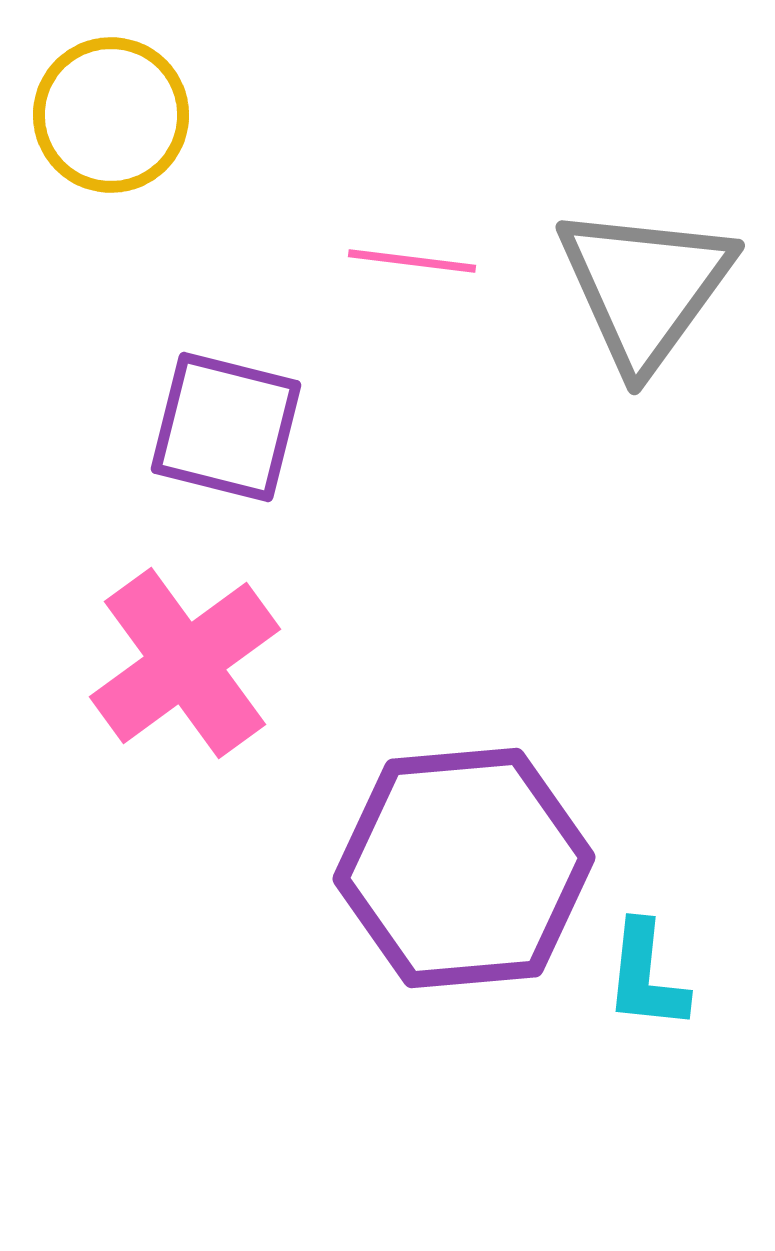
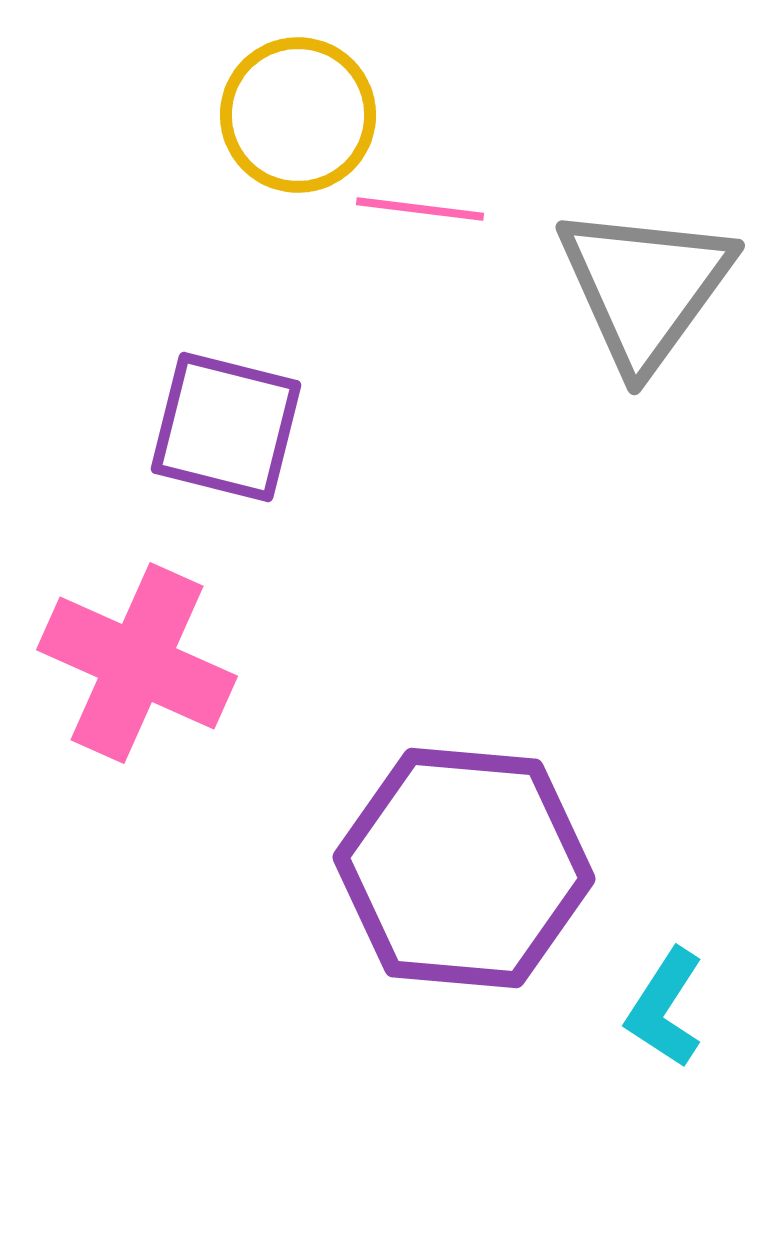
yellow circle: moved 187 px right
pink line: moved 8 px right, 52 px up
pink cross: moved 48 px left; rotated 30 degrees counterclockwise
purple hexagon: rotated 10 degrees clockwise
cyan L-shape: moved 19 px right, 32 px down; rotated 27 degrees clockwise
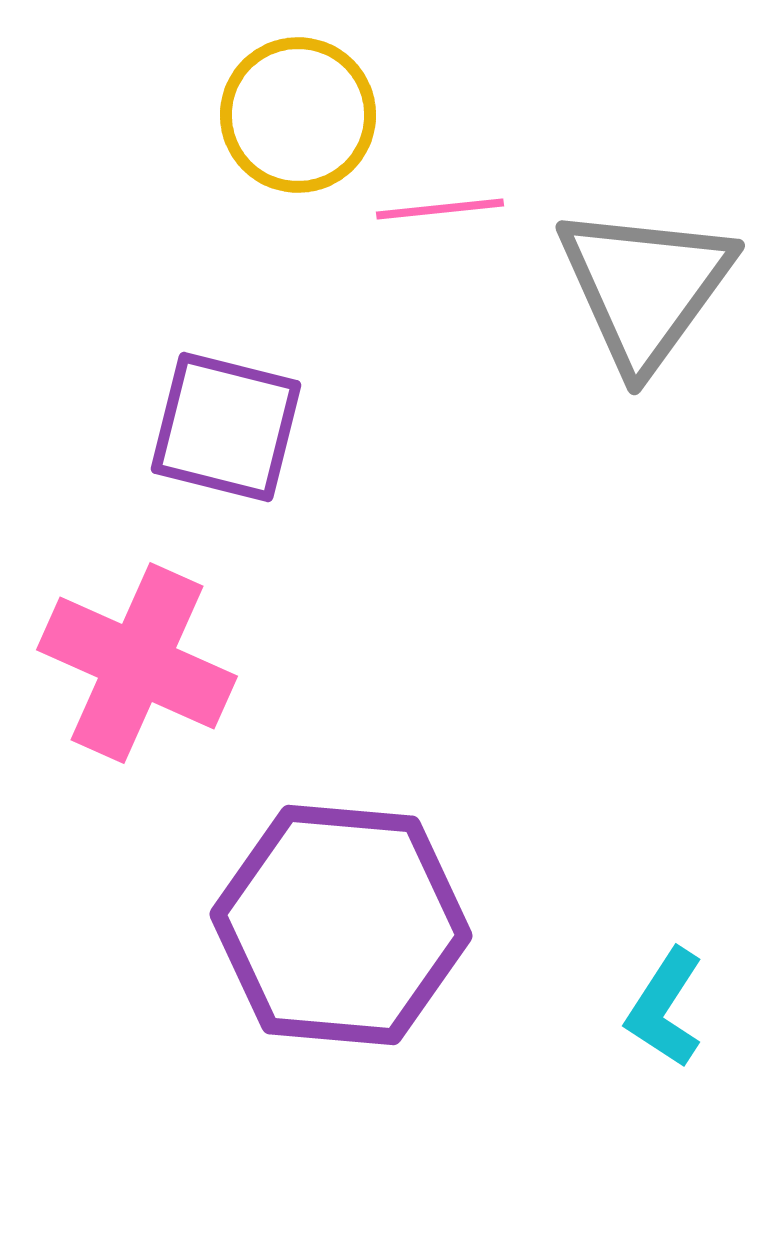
pink line: moved 20 px right; rotated 13 degrees counterclockwise
purple hexagon: moved 123 px left, 57 px down
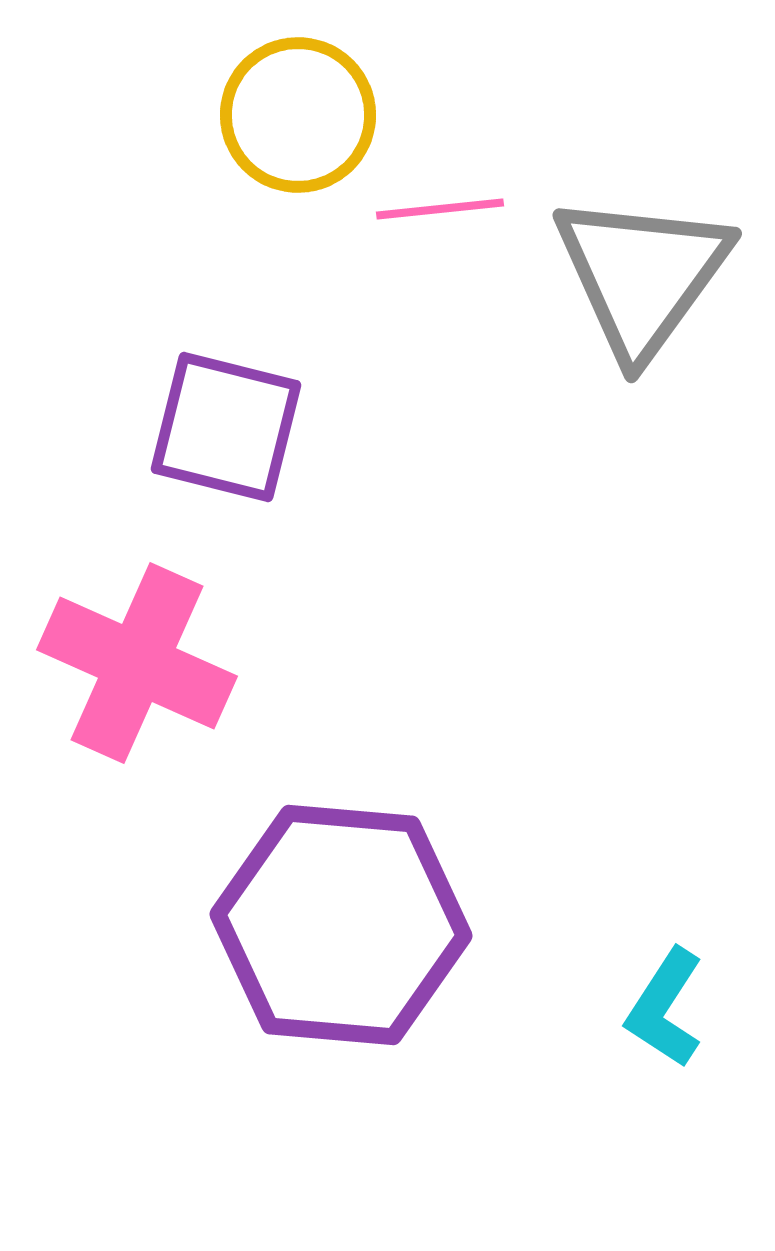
gray triangle: moved 3 px left, 12 px up
